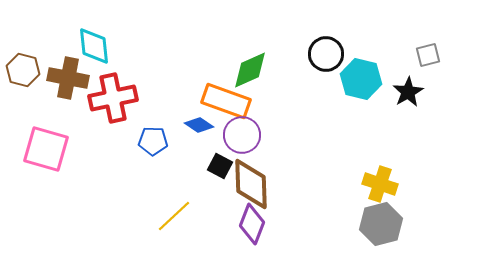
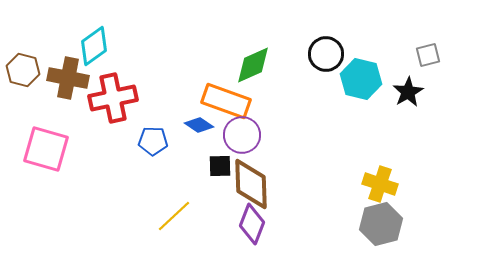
cyan diamond: rotated 60 degrees clockwise
green diamond: moved 3 px right, 5 px up
black square: rotated 30 degrees counterclockwise
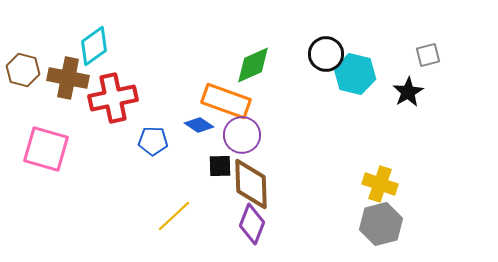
cyan hexagon: moved 6 px left, 5 px up
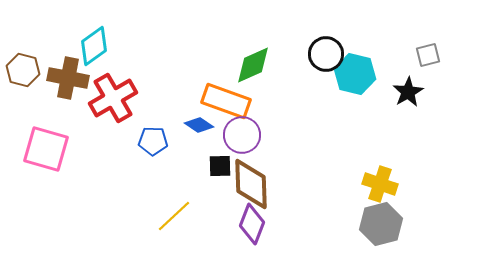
red cross: rotated 18 degrees counterclockwise
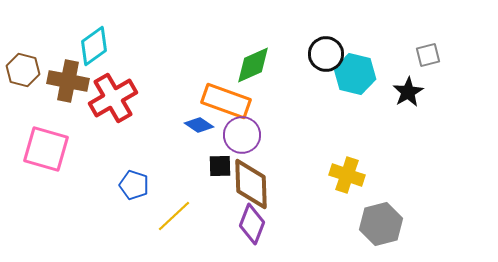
brown cross: moved 3 px down
blue pentagon: moved 19 px left, 44 px down; rotated 16 degrees clockwise
yellow cross: moved 33 px left, 9 px up
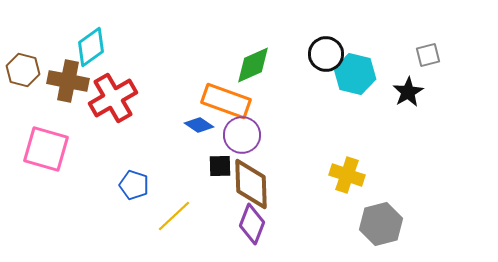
cyan diamond: moved 3 px left, 1 px down
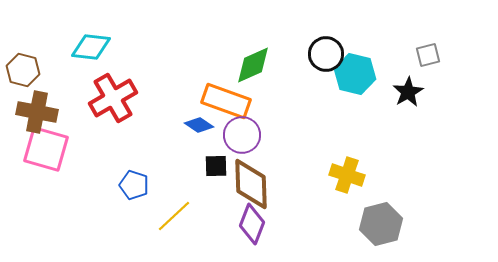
cyan diamond: rotated 42 degrees clockwise
brown cross: moved 31 px left, 31 px down
black square: moved 4 px left
